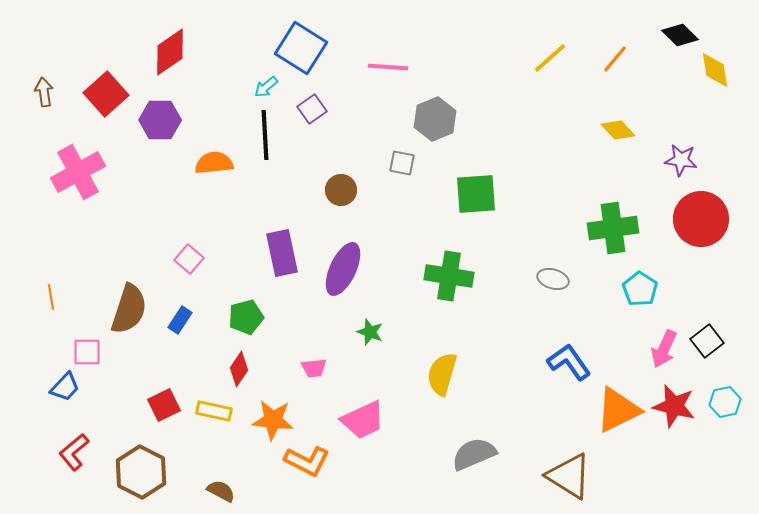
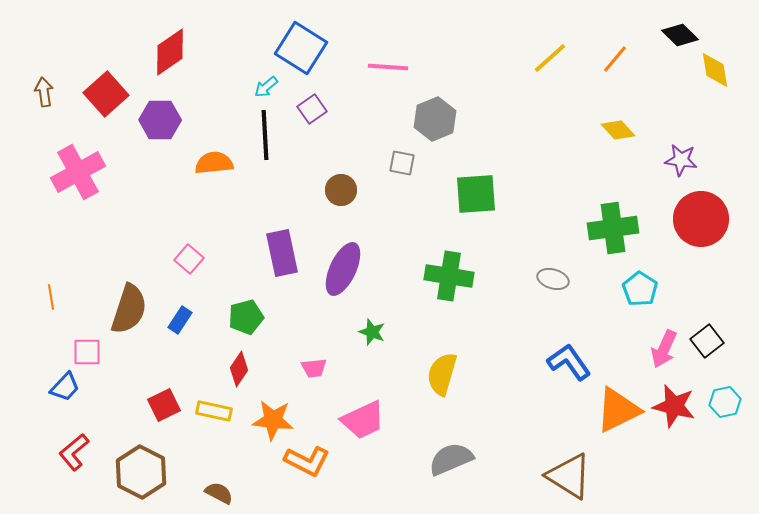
green star at (370, 332): moved 2 px right
gray semicircle at (474, 454): moved 23 px left, 5 px down
brown semicircle at (221, 491): moved 2 px left, 2 px down
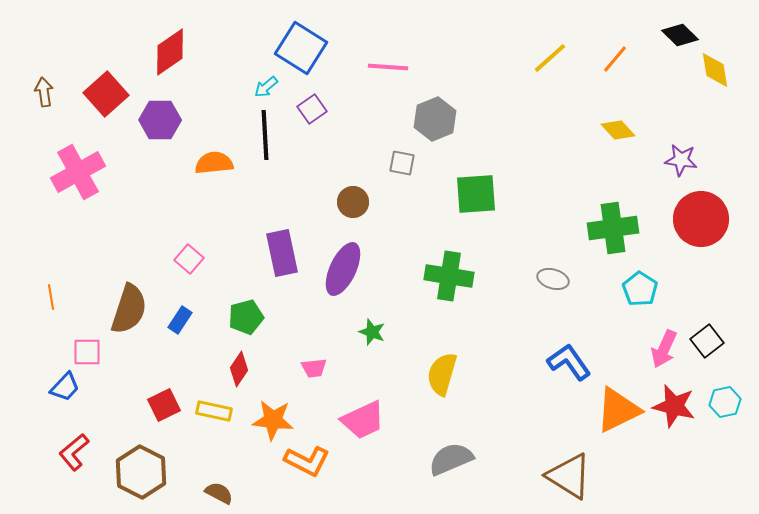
brown circle at (341, 190): moved 12 px right, 12 px down
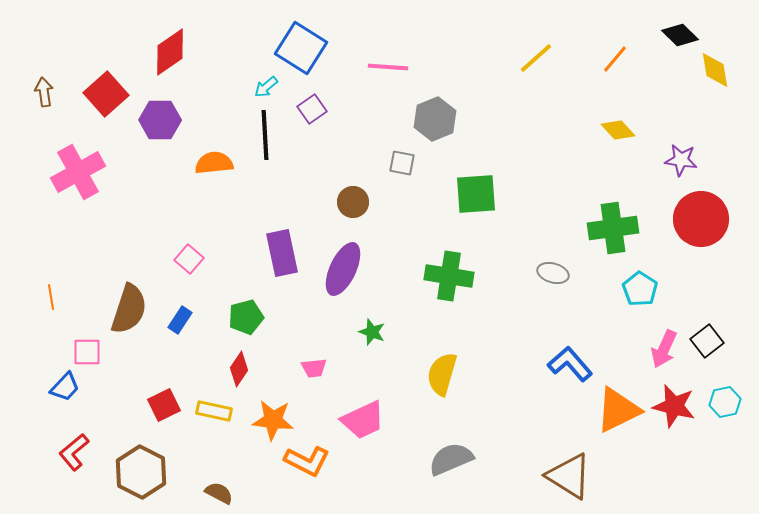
yellow line at (550, 58): moved 14 px left
gray ellipse at (553, 279): moved 6 px up
blue L-shape at (569, 362): moved 1 px right, 2 px down; rotated 6 degrees counterclockwise
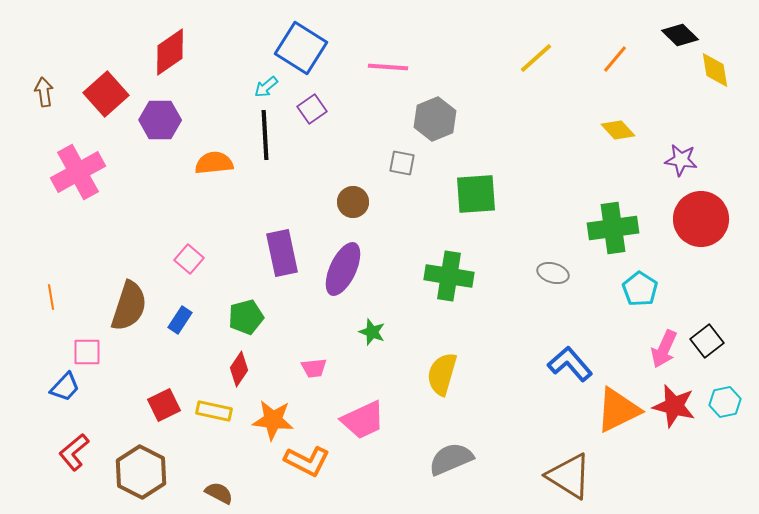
brown semicircle at (129, 309): moved 3 px up
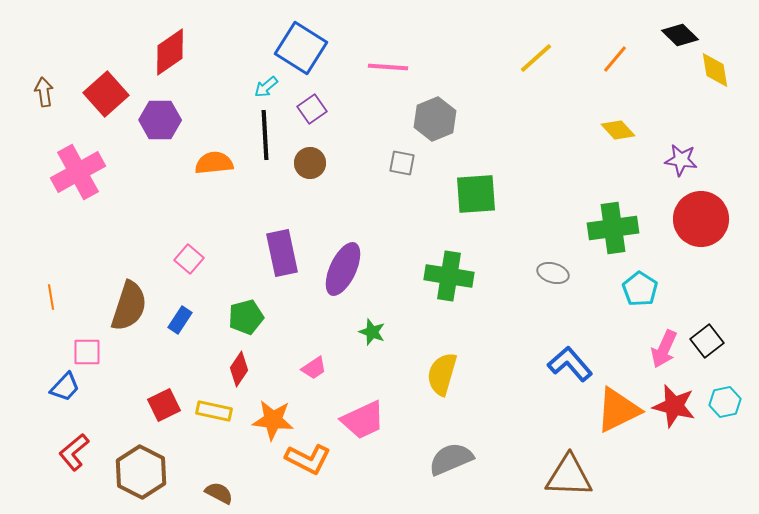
brown circle at (353, 202): moved 43 px left, 39 px up
pink trapezoid at (314, 368): rotated 28 degrees counterclockwise
orange L-shape at (307, 461): moved 1 px right, 2 px up
brown triangle at (569, 476): rotated 30 degrees counterclockwise
